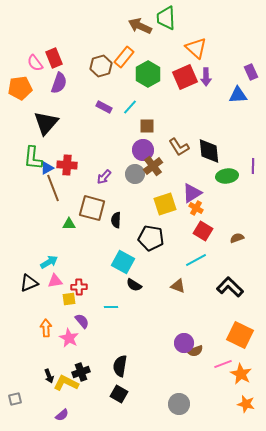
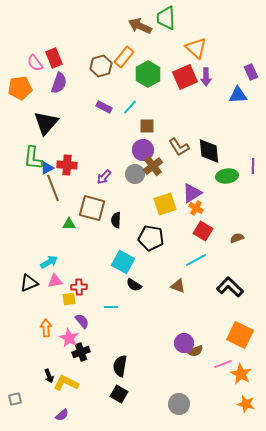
black cross at (81, 372): moved 20 px up
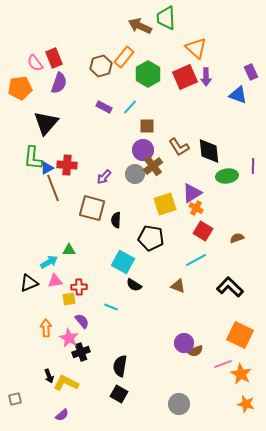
blue triangle at (238, 95): rotated 24 degrees clockwise
green triangle at (69, 224): moved 26 px down
cyan line at (111, 307): rotated 24 degrees clockwise
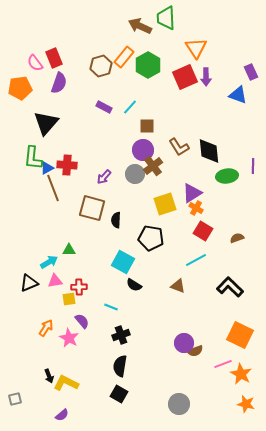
orange triangle at (196, 48): rotated 15 degrees clockwise
green hexagon at (148, 74): moved 9 px up
orange arrow at (46, 328): rotated 36 degrees clockwise
black cross at (81, 352): moved 40 px right, 17 px up
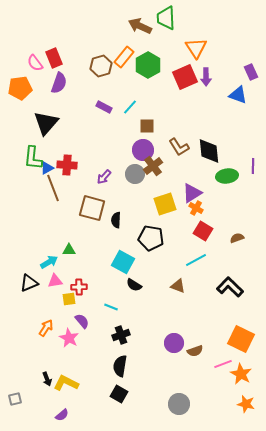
orange square at (240, 335): moved 1 px right, 4 px down
purple circle at (184, 343): moved 10 px left
black arrow at (49, 376): moved 2 px left, 3 px down
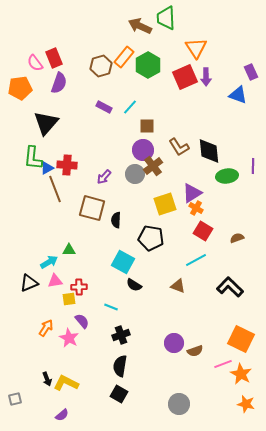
brown line at (53, 188): moved 2 px right, 1 px down
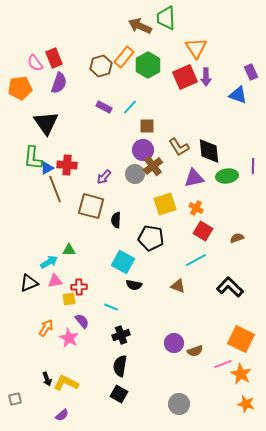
black triangle at (46, 123): rotated 16 degrees counterclockwise
purple triangle at (192, 193): moved 2 px right, 15 px up; rotated 20 degrees clockwise
brown square at (92, 208): moved 1 px left, 2 px up
black semicircle at (134, 285): rotated 21 degrees counterclockwise
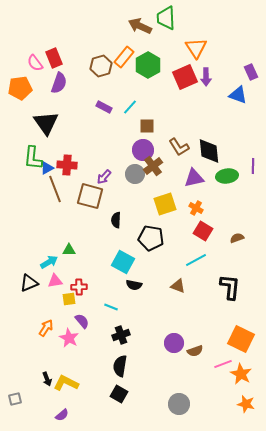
brown square at (91, 206): moved 1 px left, 10 px up
black L-shape at (230, 287): rotated 52 degrees clockwise
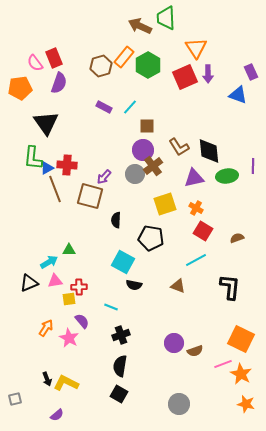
purple arrow at (206, 77): moved 2 px right, 3 px up
purple semicircle at (62, 415): moved 5 px left
